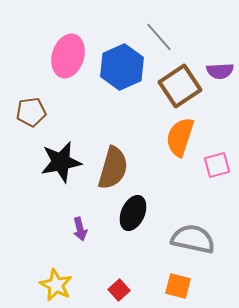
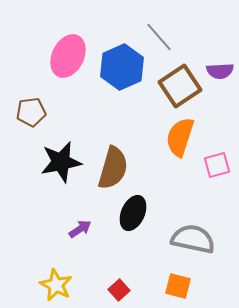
pink ellipse: rotated 9 degrees clockwise
purple arrow: rotated 110 degrees counterclockwise
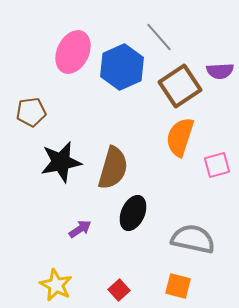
pink ellipse: moved 5 px right, 4 px up
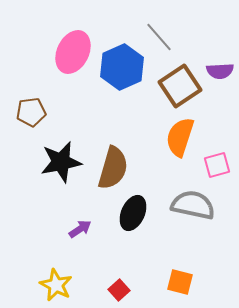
gray semicircle: moved 34 px up
orange square: moved 2 px right, 4 px up
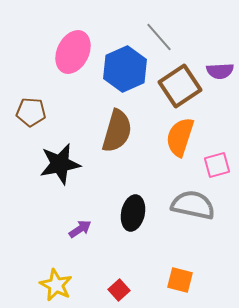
blue hexagon: moved 3 px right, 2 px down
brown pentagon: rotated 12 degrees clockwise
black star: moved 1 px left, 2 px down
brown semicircle: moved 4 px right, 37 px up
black ellipse: rotated 12 degrees counterclockwise
orange square: moved 2 px up
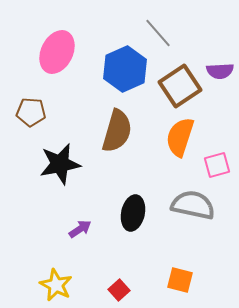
gray line: moved 1 px left, 4 px up
pink ellipse: moved 16 px left
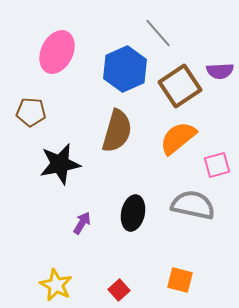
orange semicircle: moved 2 px left, 1 px down; rotated 33 degrees clockwise
purple arrow: moved 2 px right, 6 px up; rotated 25 degrees counterclockwise
